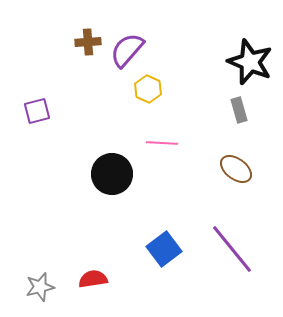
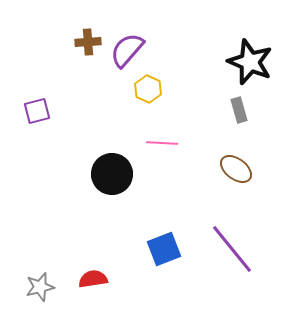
blue square: rotated 16 degrees clockwise
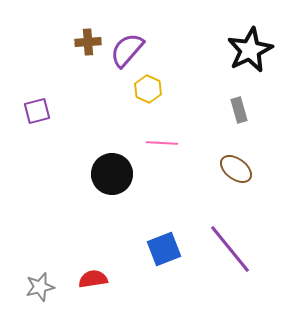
black star: moved 12 px up; rotated 24 degrees clockwise
purple line: moved 2 px left
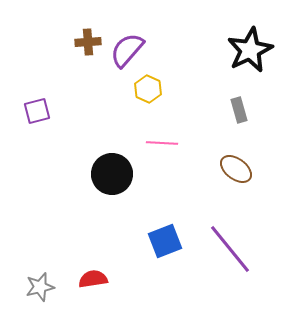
blue square: moved 1 px right, 8 px up
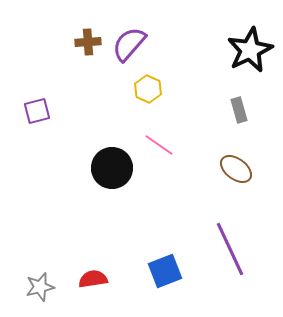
purple semicircle: moved 2 px right, 6 px up
pink line: moved 3 px left, 2 px down; rotated 32 degrees clockwise
black circle: moved 6 px up
blue square: moved 30 px down
purple line: rotated 14 degrees clockwise
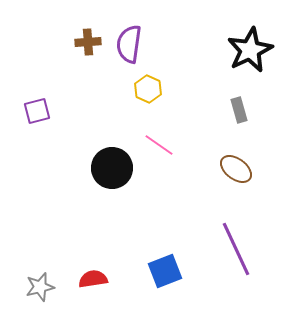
purple semicircle: rotated 33 degrees counterclockwise
purple line: moved 6 px right
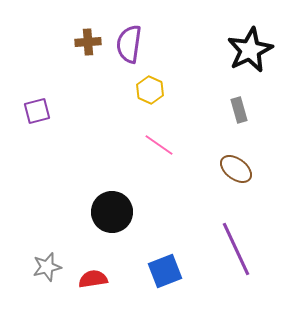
yellow hexagon: moved 2 px right, 1 px down
black circle: moved 44 px down
gray star: moved 7 px right, 20 px up
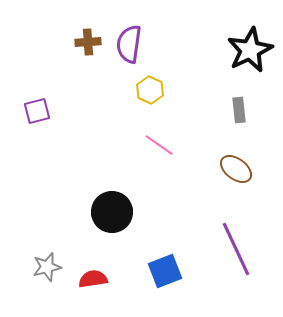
gray rectangle: rotated 10 degrees clockwise
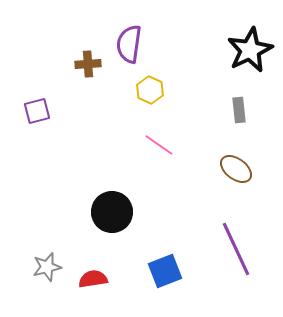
brown cross: moved 22 px down
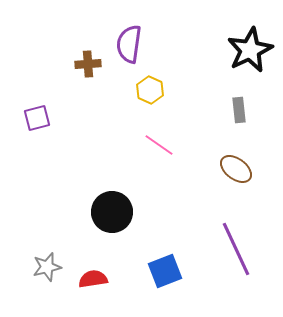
purple square: moved 7 px down
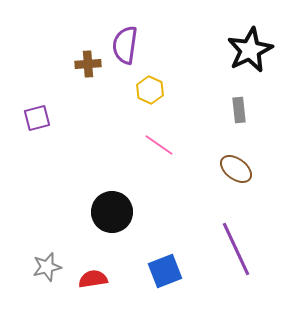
purple semicircle: moved 4 px left, 1 px down
